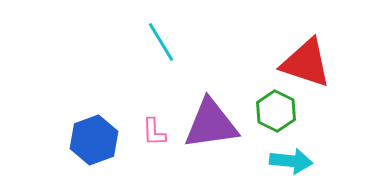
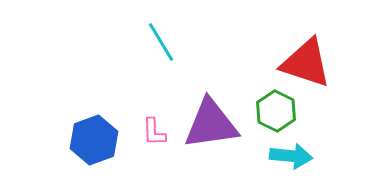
cyan arrow: moved 5 px up
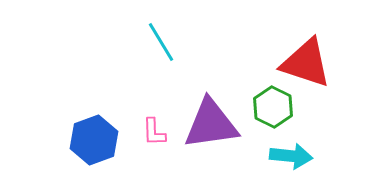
green hexagon: moved 3 px left, 4 px up
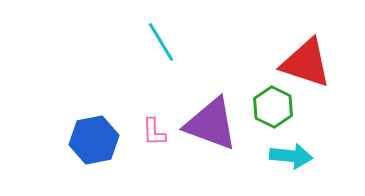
purple triangle: rotated 28 degrees clockwise
blue hexagon: rotated 9 degrees clockwise
